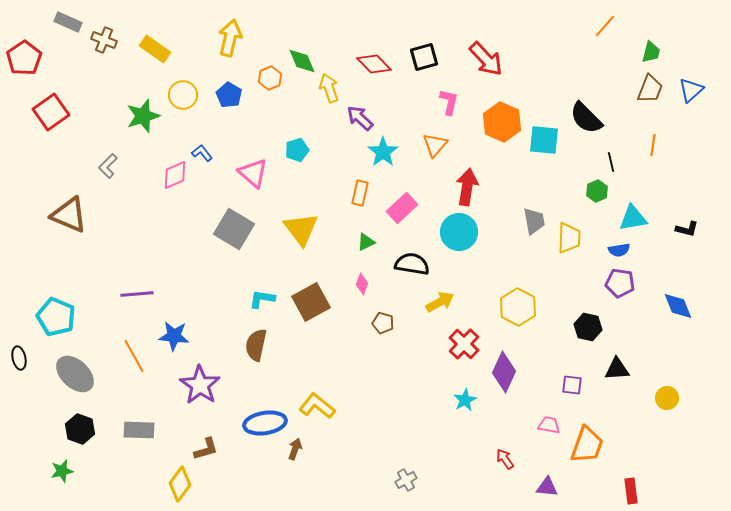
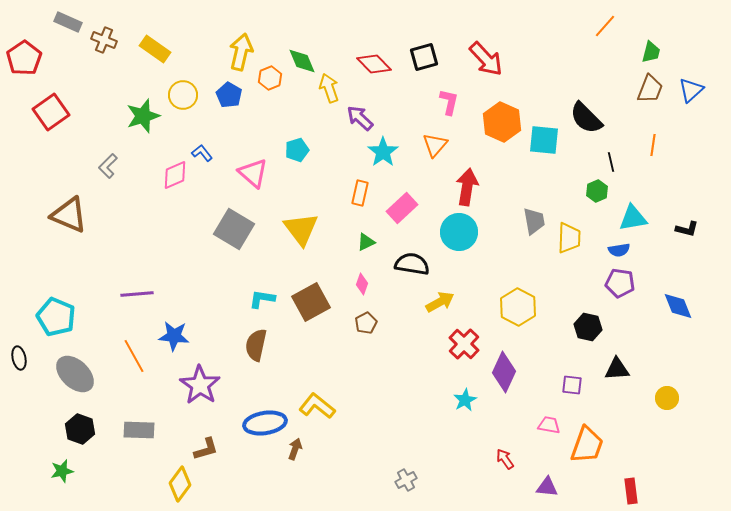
yellow arrow at (230, 38): moved 11 px right, 14 px down
brown pentagon at (383, 323): moved 17 px left; rotated 30 degrees clockwise
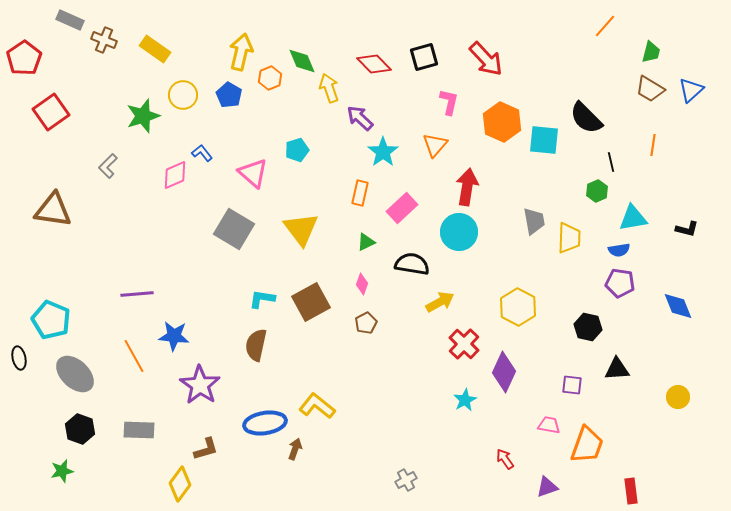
gray rectangle at (68, 22): moved 2 px right, 2 px up
brown trapezoid at (650, 89): rotated 100 degrees clockwise
brown triangle at (69, 215): moved 16 px left, 5 px up; rotated 15 degrees counterclockwise
cyan pentagon at (56, 317): moved 5 px left, 3 px down
yellow circle at (667, 398): moved 11 px right, 1 px up
purple triangle at (547, 487): rotated 25 degrees counterclockwise
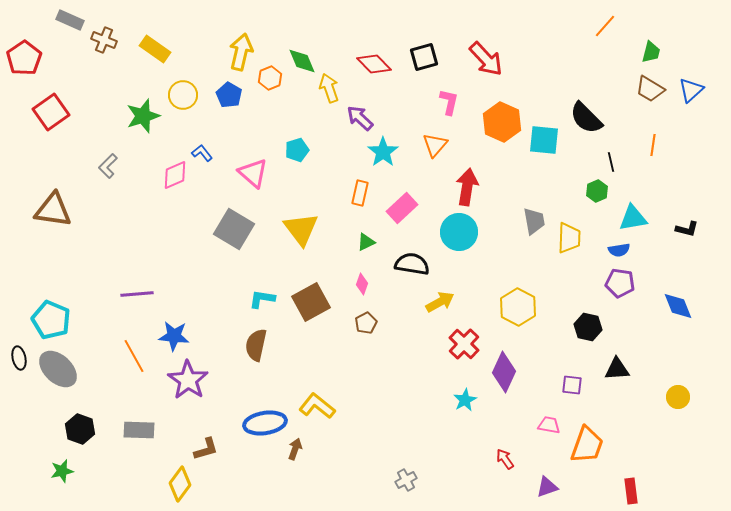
gray ellipse at (75, 374): moved 17 px left, 5 px up
purple star at (200, 385): moved 12 px left, 5 px up
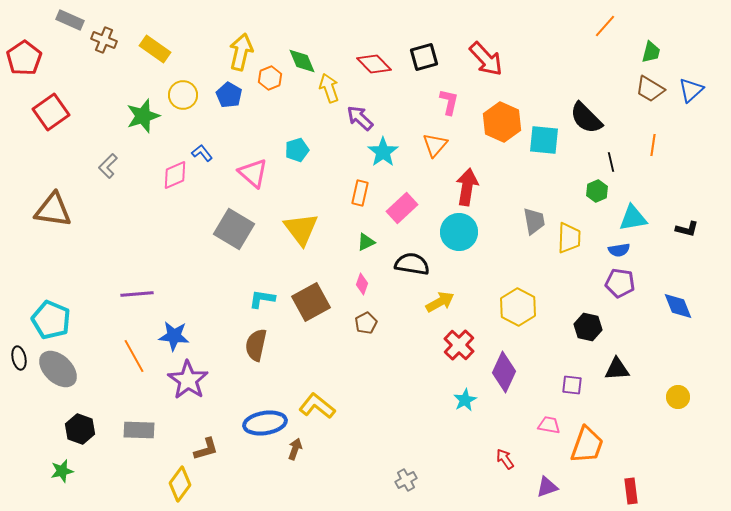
red cross at (464, 344): moved 5 px left, 1 px down
